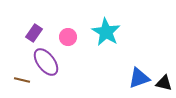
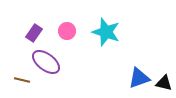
cyan star: rotated 12 degrees counterclockwise
pink circle: moved 1 px left, 6 px up
purple ellipse: rotated 16 degrees counterclockwise
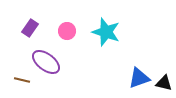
purple rectangle: moved 4 px left, 5 px up
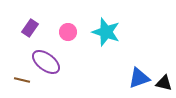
pink circle: moved 1 px right, 1 px down
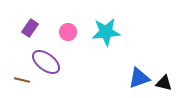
cyan star: rotated 24 degrees counterclockwise
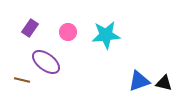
cyan star: moved 3 px down
blue triangle: moved 3 px down
